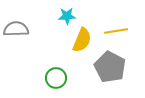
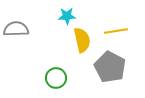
yellow semicircle: rotated 35 degrees counterclockwise
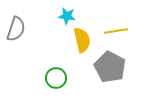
cyan star: rotated 12 degrees clockwise
gray semicircle: rotated 110 degrees clockwise
